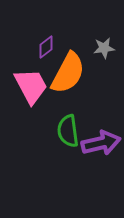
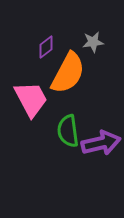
gray star: moved 11 px left, 6 px up
pink trapezoid: moved 13 px down
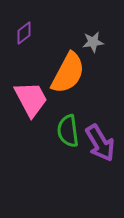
purple diamond: moved 22 px left, 14 px up
purple arrow: moved 1 px left; rotated 72 degrees clockwise
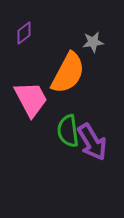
purple arrow: moved 8 px left, 1 px up
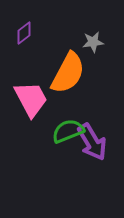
green semicircle: rotated 76 degrees clockwise
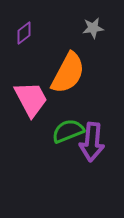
gray star: moved 14 px up
purple arrow: rotated 36 degrees clockwise
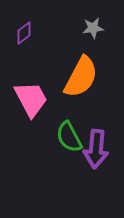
orange semicircle: moved 13 px right, 4 px down
green semicircle: moved 1 px right, 6 px down; rotated 96 degrees counterclockwise
purple arrow: moved 4 px right, 7 px down
